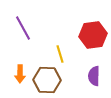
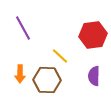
yellow line: moved 2 px down; rotated 30 degrees counterclockwise
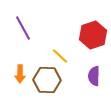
red hexagon: rotated 12 degrees counterclockwise
